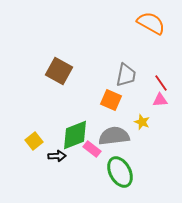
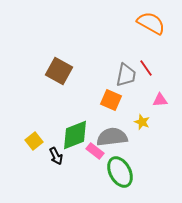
red line: moved 15 px left, 15 px up
gray semicircle: moved 2 px left, 1 px down
pink rectangle: moved 3 px right, 2 px down
black arrow: moved 1 px left; rotated 66 degrees clockwise
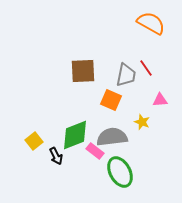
brown square: moved 24 px right; rotated 32 degrees counterclockwise
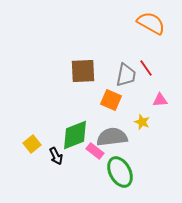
yellow square: moved 2 px left, 3 px down
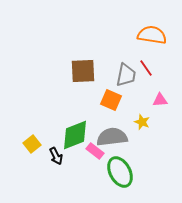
orange semicircle: moved 1 px right, 12 px down; rotated 20 degrees counterclockwise
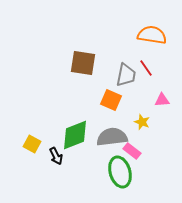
brown square: moved 8 px up; rotated 12 degrees clockwise
pink triangle: moved 2 px right
yellow square: rotated 24 degrees counterclockwise
pink rectangle: moved 37 px right
green ellipse: rotated 12 degrees clockwise
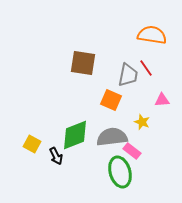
gray trapezoid: moved 2 px right
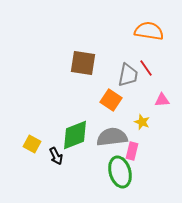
orange semicircle: moved 3 px left, 4 px up
orange square: rotated 10 degrees clockwise
pink rectangle: rotated 66 degrees clockwise
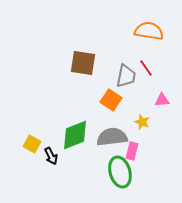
gray trapezoid: moved 2 px left, 1 px down
black arrow: moved 5 px left
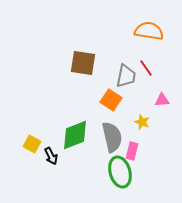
gray semicircle: rotated 84 degrees clockwise
